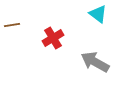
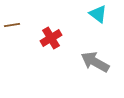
red cross: moved 2 px left
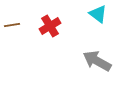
red cross: moved 1 px left, 12 px up
gray arrow: moved 2 px right, 1 px up
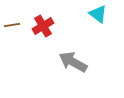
red cross: moved 7 px left
gray arrow: moved 24 px left, 1 px down
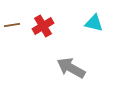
cyan triangle: moved 4 px left, 9 px down; rotated 24 degrees counterclockwise
gray arrow: moved 2 px left, 6 px down
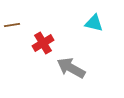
red cross: moved 17 px down
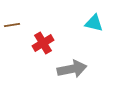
gray arrow: moved 1 px right, 1 px down; rotated 140 degrees clockwise
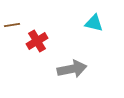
red cross: moved 6 px left, 2 px up
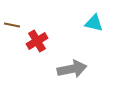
brown line: rotated 21 degrees clockwise
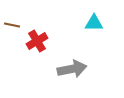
cyan triangle: rotated 12 degrees counterclockwise
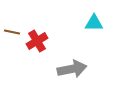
brown line: moved 7 px down
